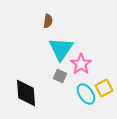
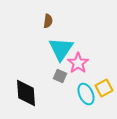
pink star: moved 3 px left, 1 px up
cyan ellipse: rotated 10 degrees clockwise
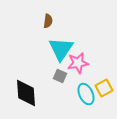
pink star: rotated 25 degrees clockwise
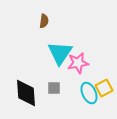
brown semicircle: moved 4 px left
cyan triangle: moved 1 px left, 4 px down
gray square: moved 6 px left, 12 px down; rotated 24 degrees counterclockwise
cyan ellipse: moved 3 px right, 1 px up
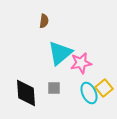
cyan triangle: rotated 16 degrees clockwise
pink star: moved 3 px right
yellow square: rotated 12 degrees counterclockwise
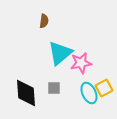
yellow square: rotated 12 degrees clockwise
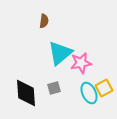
gray square: rotated 16 degrees counterclockwise
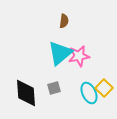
brown semicircle: moved 20 px right
pink star: moved 2 px left, 7 px up
yellow square: rotated 18 degrees counterclockwise
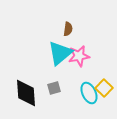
brown semicircle: moved 4 px right, 8 px down
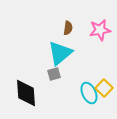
brown semicircle: moved 1 px up
pink star: moved 21 px right, 26 px up
gray square: moved 14 px up
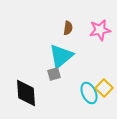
cyan triangle: moved 1 px right, 3 px down
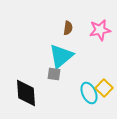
gray square: rotated 24 degrees clockwise
